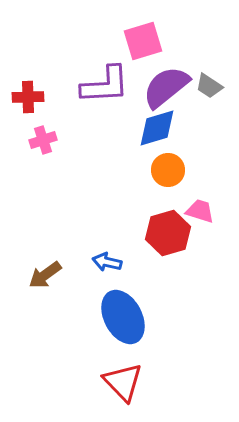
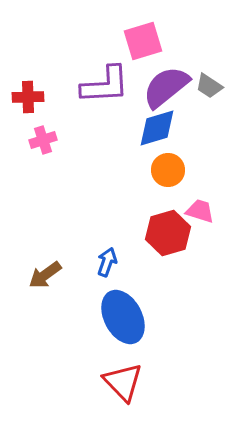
blue arrow: rotated 96 degrees clockwise
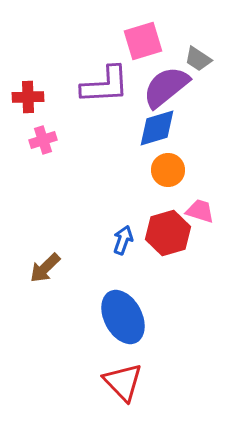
gray trapezoid: moved 11 px left, 27 px up
blue arrow: moved 16 px right, 22 px up
brown arrow: moved 7 px up; rotated 8 degrees counterclockwise
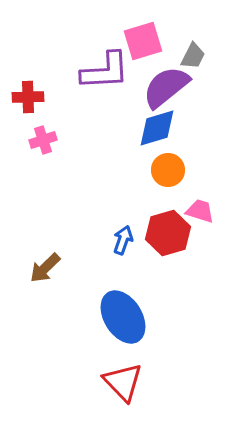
gray trapezoid: moved 5 px left, 3 px up; rotated 96 degrees counterclockwise
purple L-shape: moved 14 px up
blue ellipse: rotated 4 degrees counterclockwise
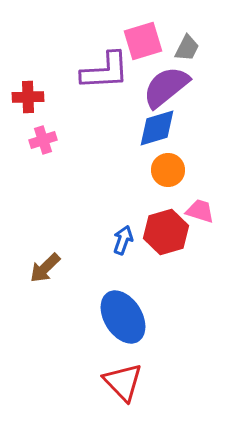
gray trapezoid: moved 6 px left, 8 px up
red hexagon: moved 2 px left, 1 px up
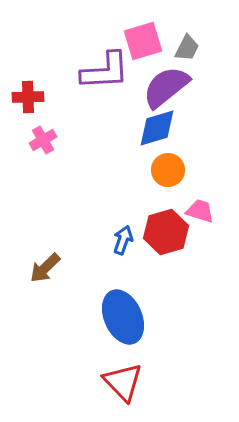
pink cross: rotated 12 degrees counterclockwise
blue ellipse: rotated 8 degrees clockwise
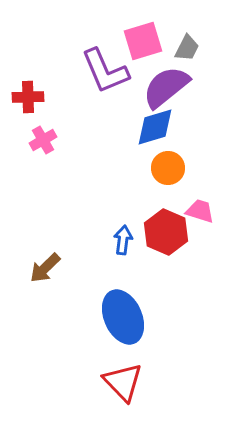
purple L-shape: rotated 70 degrees clockwise
blue diamond: moved 2 px left, 1 px up
orange circle: moved 2 px up
red hexagon: rotated 21 degrees counterclockwise
blue arrow: rotated 12 degrees counterclockwise
